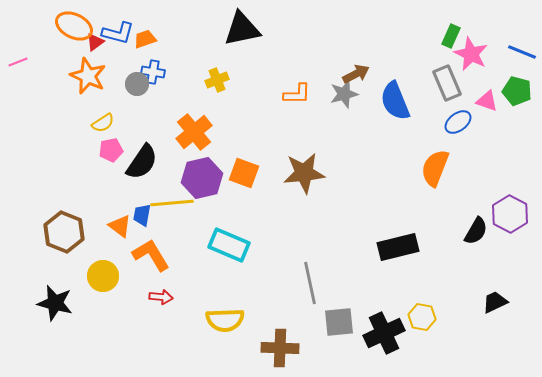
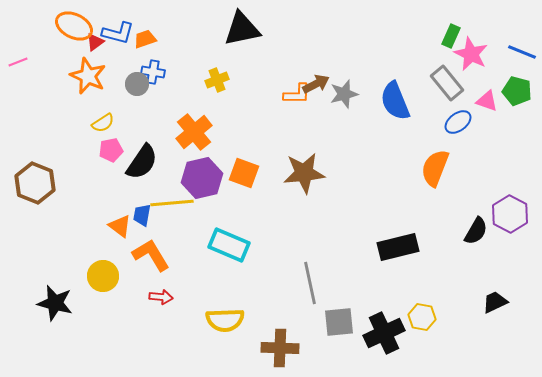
brown arrow at (356, 74): moved 40 px left, 10 px down
gray rectangle at (447, 83): rotated 16 degrees counterclockwise
brown hexagon at (64, 232): moved 29 px left, 49 px up
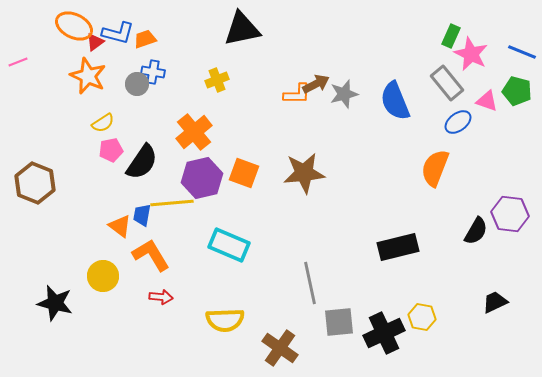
purple hexagon at (510, 214): rotated 21 degrees counterclockwise
brown cross at (280, 348): rotated 33 degrees clockwise
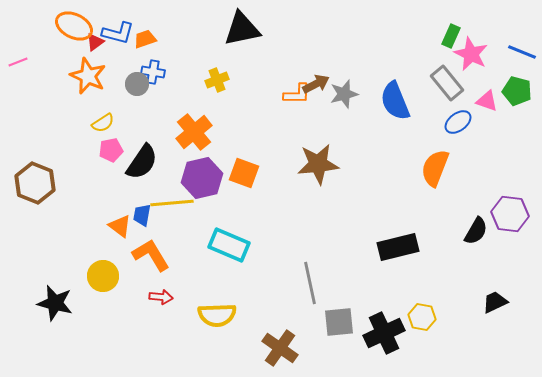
brown star at (304, 173): moved 14 px right, 9 px up
yellow semicircle at (225, 320): moved 8 px left, 5 px up
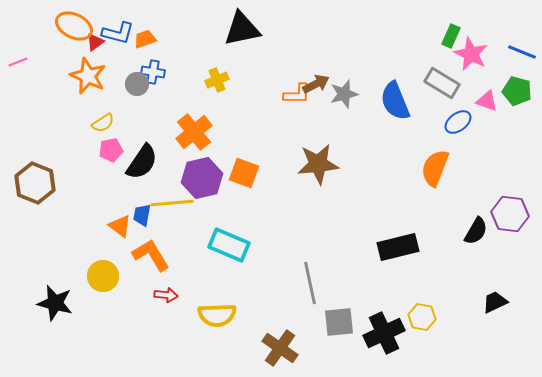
gray rectangle at (447, 83): moved 5 px left; rotated 20 degrees counterclockwise
red arrow at (161, 297): moved 5 px right, 2 px up
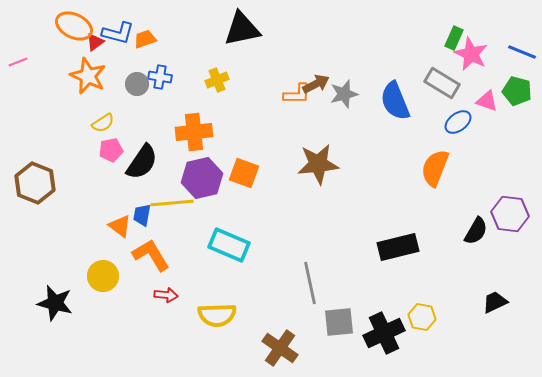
green rectangle at (451, 36): moved 3 px right, 2 px down
blue cross at (153, 72): moved 7 px right, 5 px down
orange cross at (194, 132): rotated 33 degrees clockwise
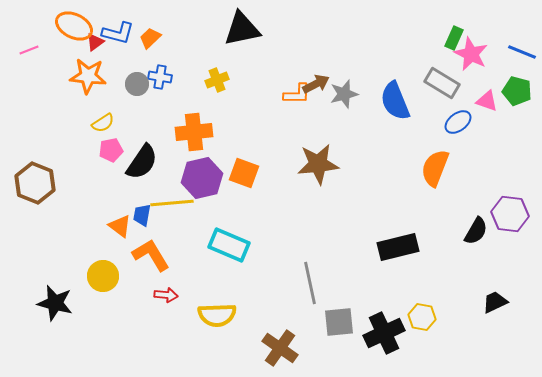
orange trapezoid at (145, 39): moved 5 px right, 1 px up; rotated 25 degrees counterclockwise
pink line at (18, 62): moved 11 px right, 12 px up
orange star at (88, 76): rotated 18 degrees counterclockwise
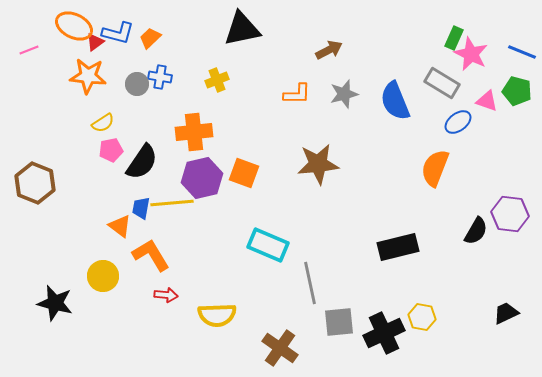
brown arrow at (316, 84): moved 13 px right, 34 px up
blue trapezoid at (142, 215): moved 1 px left, 7 px up
cyan rectangle at (229, 245): moved 39 px right
black trapezoid at (495, 302): moved 11 px right, 11 px down
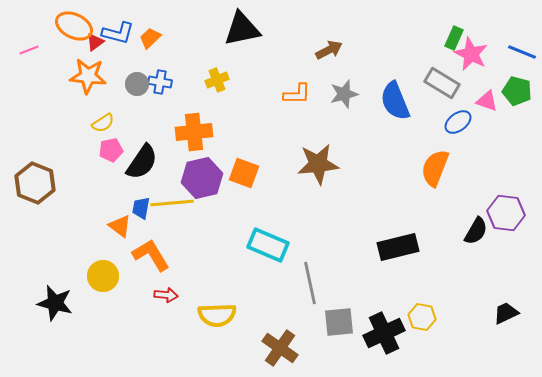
blue cross at (160, 77): moved 5 px down
purple hexagon at (510, 214): moved 4 px left, 1 px up
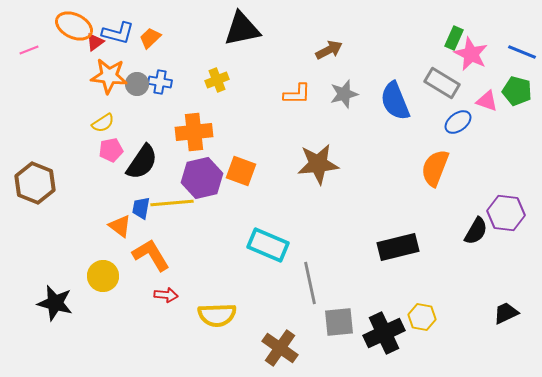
orange star at (88, 76): moved 21 px right
orange square at (244, 173): moved 3 px left, 2 px up
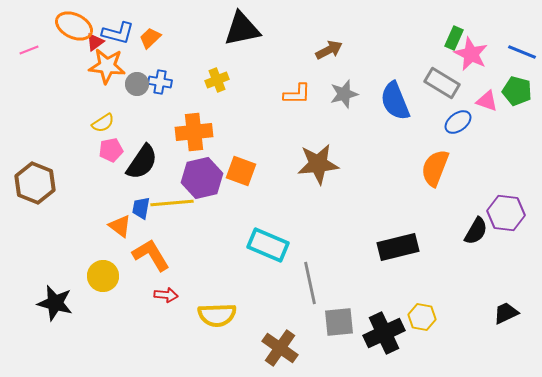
orange star at (109, 76): moved 2 px left, 10 px up
